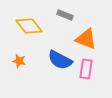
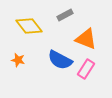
gray rectangle: rotated 49 degrees counterclockwise
orange star: moved 1 px left, 1 px up
pink rectangle: rotated 24 degrees clockwise
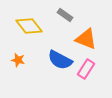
gray rectangle: rotated 63 degrees clockwise
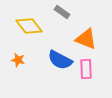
gray rectangle: moved 3 px left, 3 px up
pink rectangle: rotated 36 degrees counterclockwise
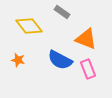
pink rectangle: moved 2 px right; rotated 18 degrees counterclockwise
